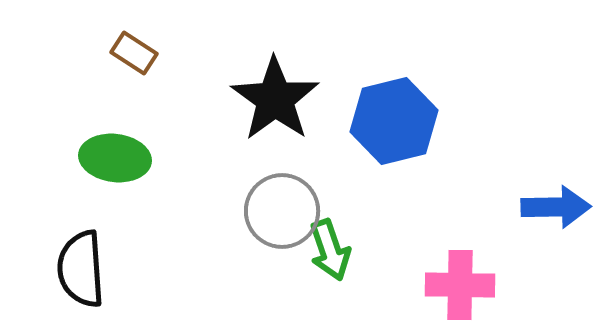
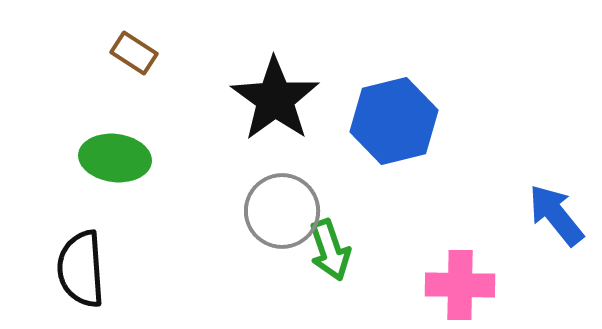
blue arrow: moved 8 px down; rotated 128 degrees counterclockwise
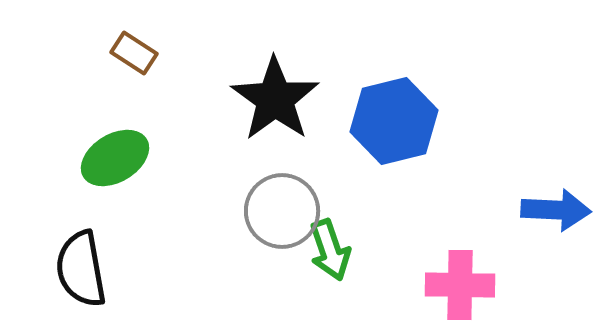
green ellipse: rotated 38 degrees counterclockwise
blue arrow: moved 5 px up; rotated 132 degrees clockwise
black semicircle: rotated 6 degrees counterclockwise
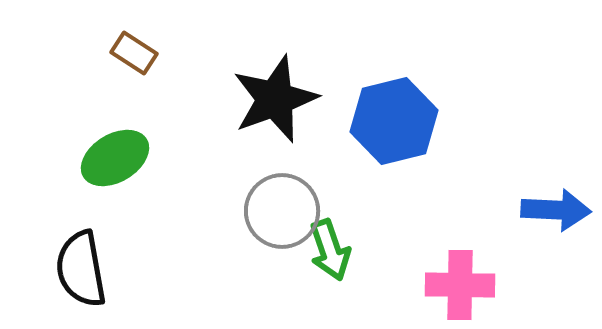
black star: rotated 16 degrees clockwise
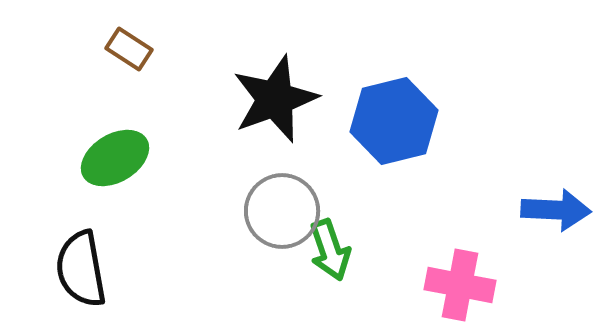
brown rectangle: moved 5 px left, 4 px up
pink cross: rotated 10 degrees clockwise
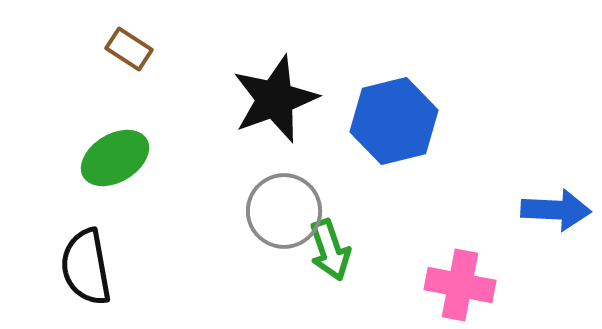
gray circle: moved 2 px right
black semicircle: moved 5 px right, 2 px up
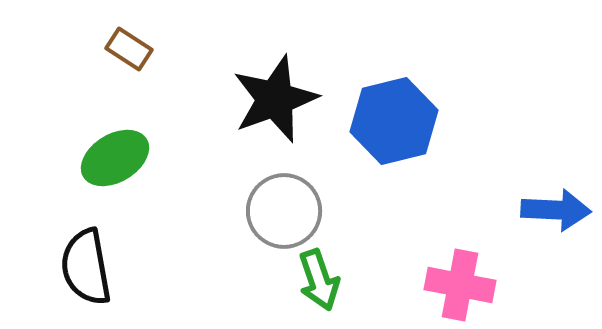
green arrow: moved 11 px left, 30 px down
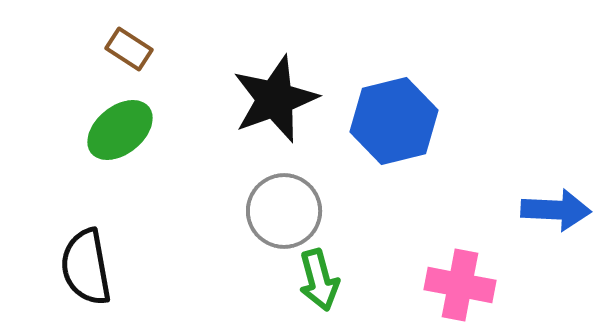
green ellipse: moved 5 px right, 28 px up; rotated 8 degrees counterclockwise
green arrow: rotated 4 degrees clockwise
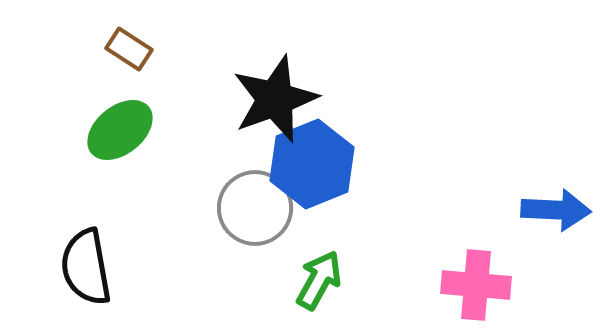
blue hexagon: moved 82 px left, 43 px down; rotated 8 degrees counterclockwise
gray circle: moved 29 px left, 3 px up
green arrow: rotated 136 degrees counterclockwise
pink cross: moved 16 px right; rotated 6 degrees counterclockwise
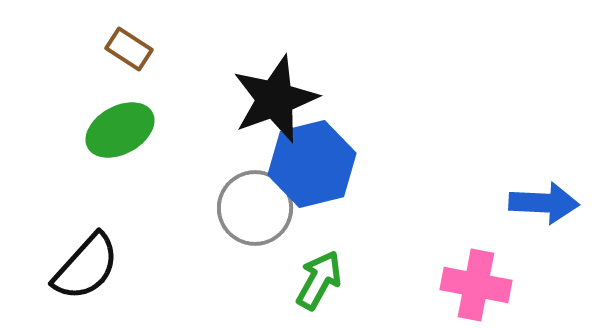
green ellipse: rotated 10 degrees clockwise
blue hexagon: rotated 8 degrees clockwise
blue arrow: moved 12 px left, 7 px up
black semicircle: rotated 128 degrees counterclockwise
pink cross: rotated 6 degrees clockwise
